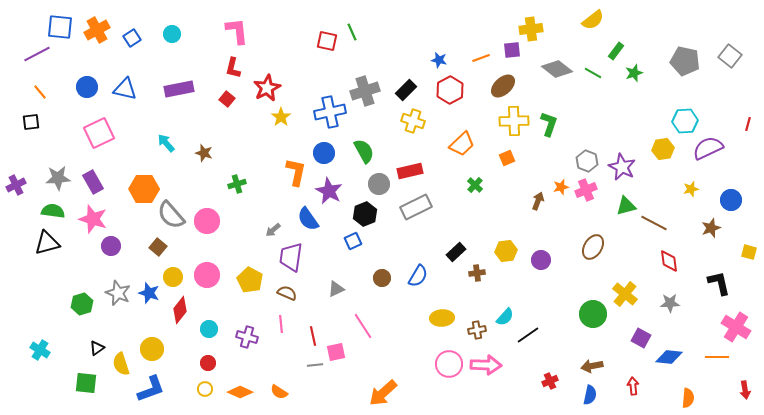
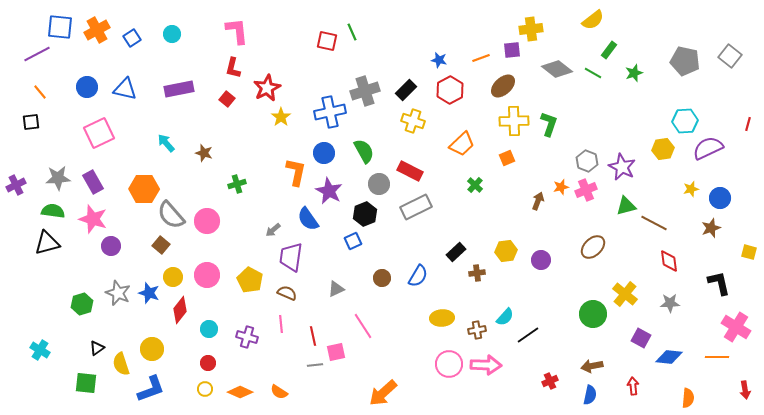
green rectangle at (616, 51): moved 7 px left, 1 px up
red rectangle at (410, 171): rotated 40 degrees clockwise
blue circle at (731, 200): moved 11 px left, 2 px up
brown square at (158, 247): moved 3 px right, 2 px up
brown ellipse at (593, 247): rotated 15 degrees clockwise
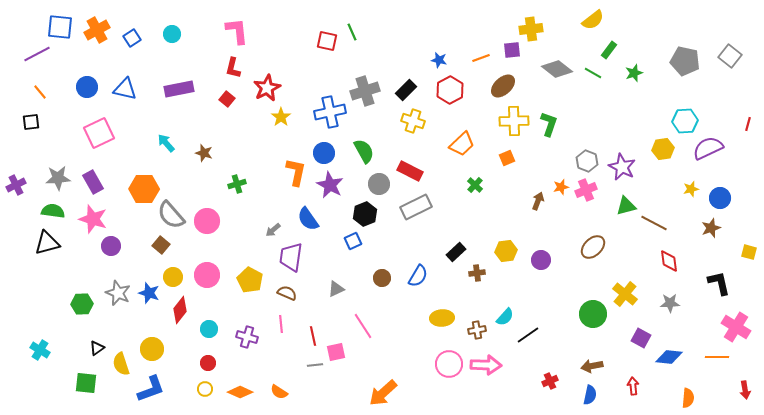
purple star at (329, 191): moved 1 px right, 6 px up
green hexagon at (82, 304): rotated 15 degrees clockwise
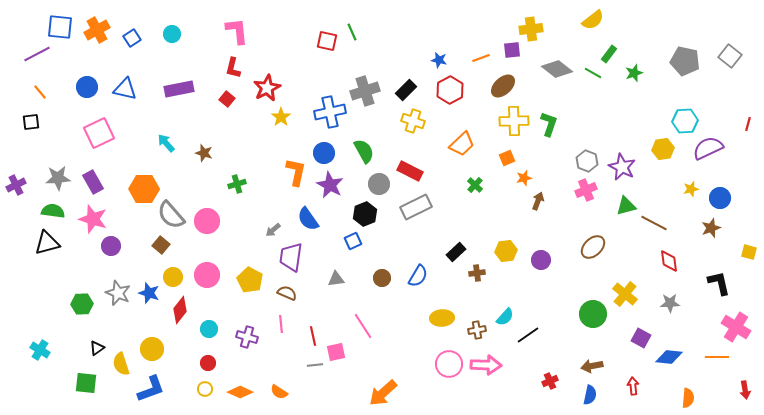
green rectangle at (609, 50): moved 4 px down
orange star at (561, 187): moved 37 px left, 9 px up
gray triangle at (336, 289): moved 10 px up; rotated 18 degrees clockwise
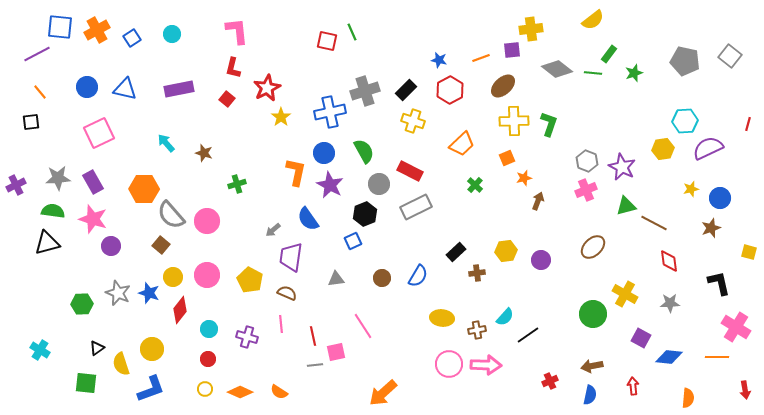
green line at (593, 73): rotated 24 degrees counterclockwise
yellow cross at (625, 294): rotated 10 degrees counterclockwise
yellow ellipse at (442, 318): rotated 10 degrees clockwise
red circle at (208, 363): moved 4 px up
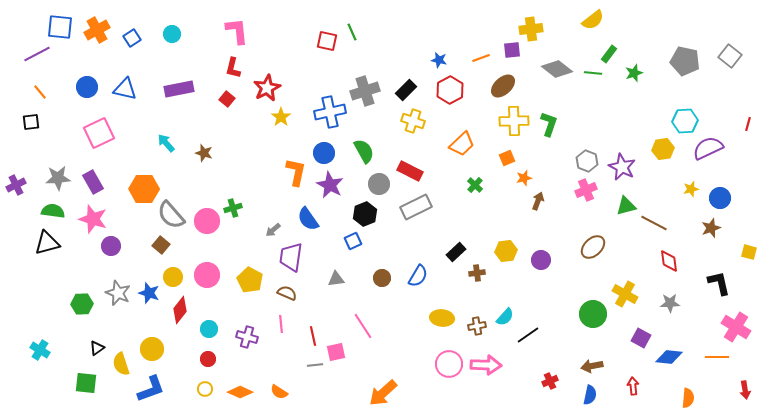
green cross at (237, 184): moved 4 px left, 24 px down
brown cross at (477, 330): moved 4 px up
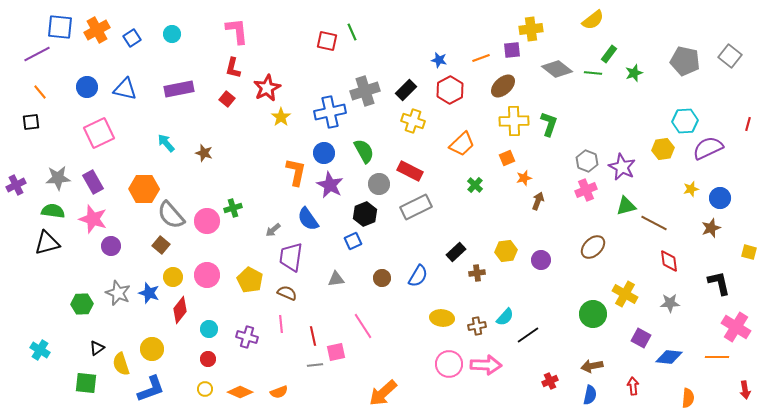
orange semicircle at (279, 392): rotated 54 degrees counterclockwise
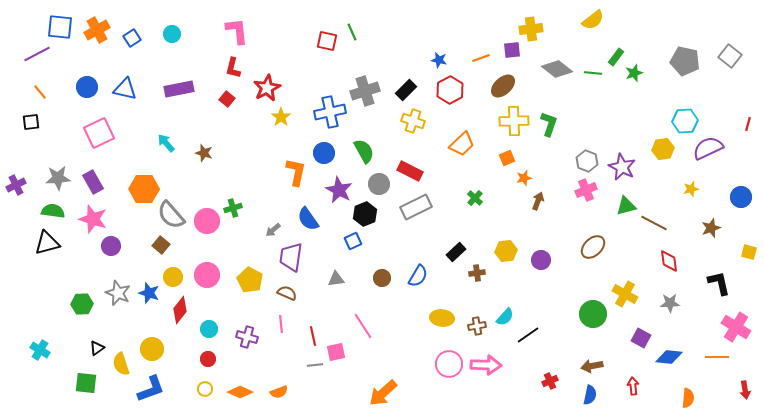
green rectangle at (609, 54): moved 7 px right, 3 px down
purple star at (330, 185): moved 9 px right, 5 px down
green cross at (475, 185): moved 13 px down
blue circle at (720, 198): moved 21 px right, 1 px up
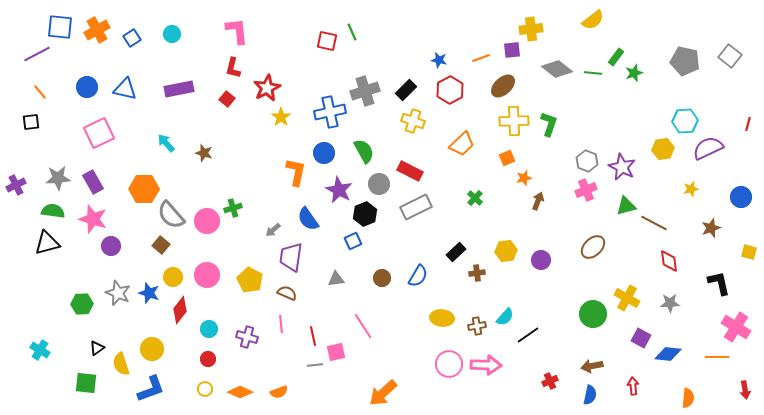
yellow cross at (625, 294): moved 2 px right, 4 px down
blue diamond at (669, 357): moved 1 px left, 3 px up
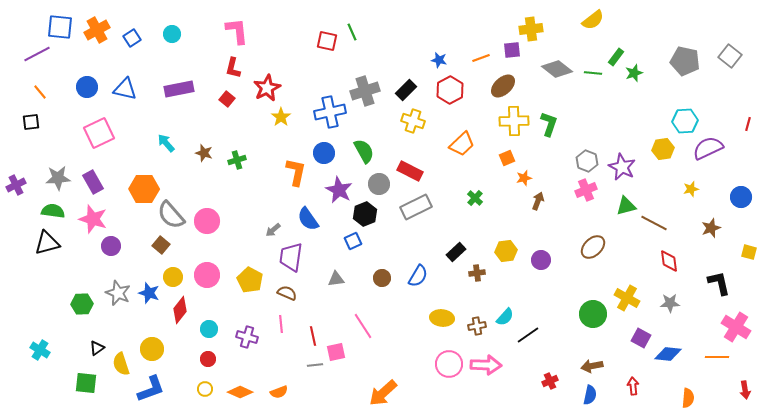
green cross at (233, 208): moved 4 px right, 48 px up
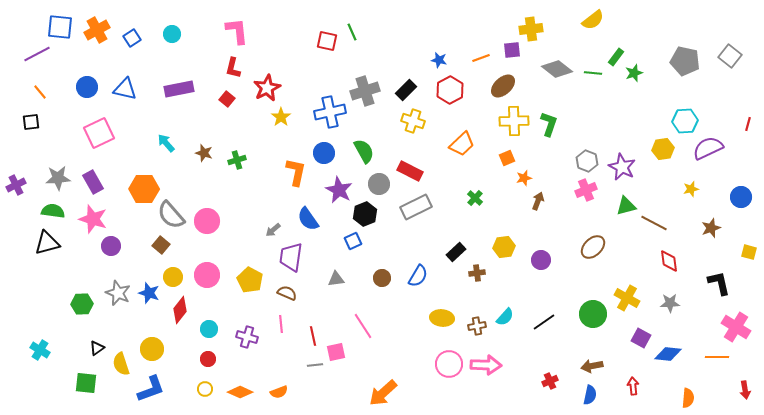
yellow hexagon at (506, 251): moved 2 px left, 4 px up
black line at (528, 335): moved 16 px right, 13 px up
